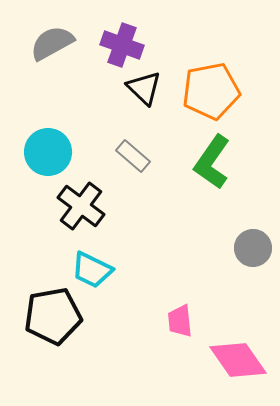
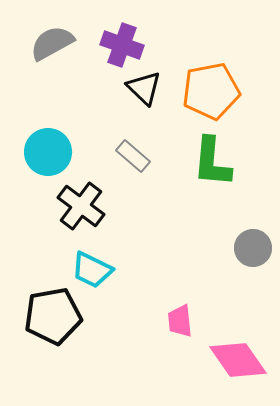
green L-shape: rotated 30 degrees counterclockwise
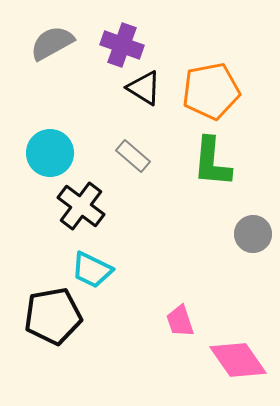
black triangle: rotated 12 degrees counterclockwise
cyan circle: moved 2 px right, 1 px down
gray circle: moved 14 px up
pink trapezoid: rotated 12 degrees counterclockwise
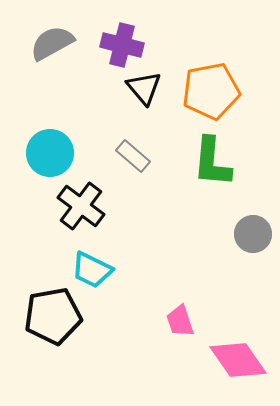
purple cross: rotated 6 degrees counterclockwise
black triangle: rotated 18 degrees clockwise
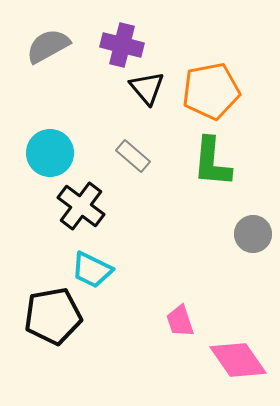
gray semicircle: moved 4 px left, 3 px down
black triangle: moved 3 px right
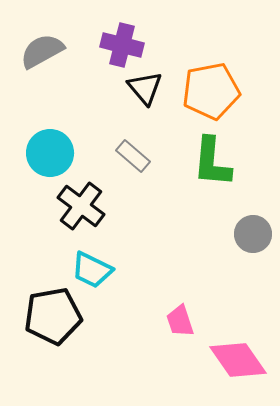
gray semicircle: moved 6 px left, 5 px down
black triangle: moved 2 px left
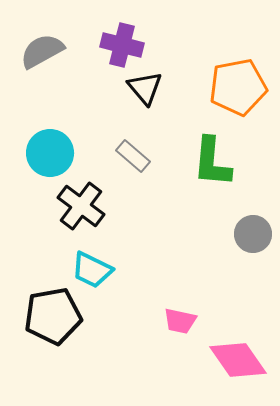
orange pentagon: moved 27 px right, 4 px up
pink trapezoid: rotated 60 degrees counterclockwise
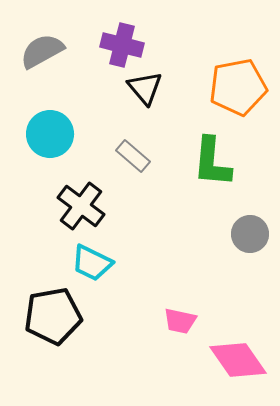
cyan circle: moved 19 px up
gray circle: moved 3 px left
cyan trapezoid: moved 7 px up
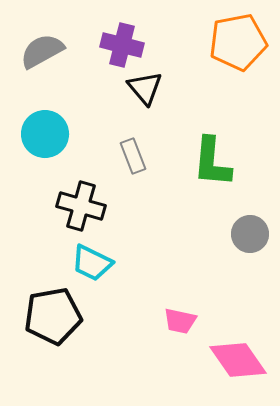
orange pentagon: moved 45 px up
cyan circle: moved 5 px left
gray rectangle: rotated 28 degrees clockwise
black cross: rotated 21 degrees counterclockwise
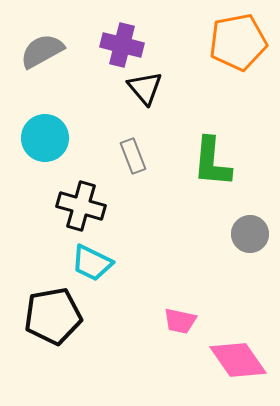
cyan circle: moved 4 px down
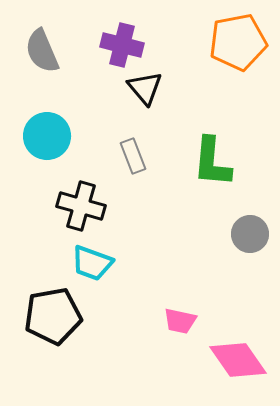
gray semicircle: rotated 84 degrees counterclockwise
cyan circle: moved 2 px right, 2 px up
cyan trapezoid: rotated 6 degrees counterclockwise
